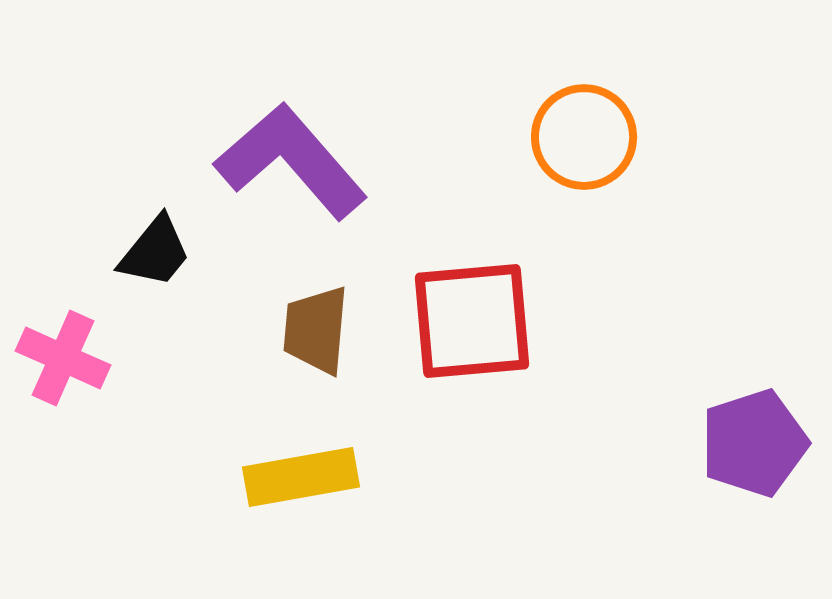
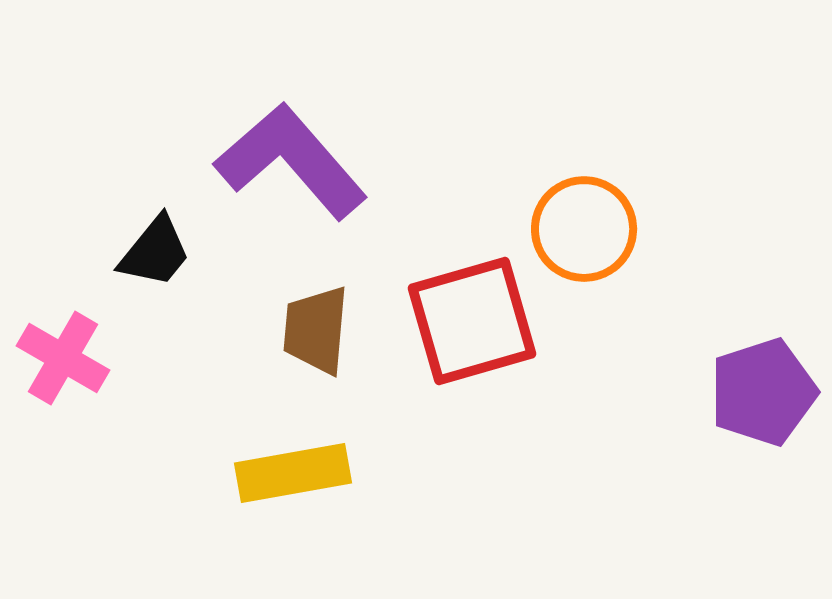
orange circle: moved 92 px down
red square: rotated 11 degrees counterclockwise
pink cross: rotated 6 degrees clockwise
purple pentagon: moved 9 px right, 51 px up
yellow rectangle: moved 8 px left, 4 px up
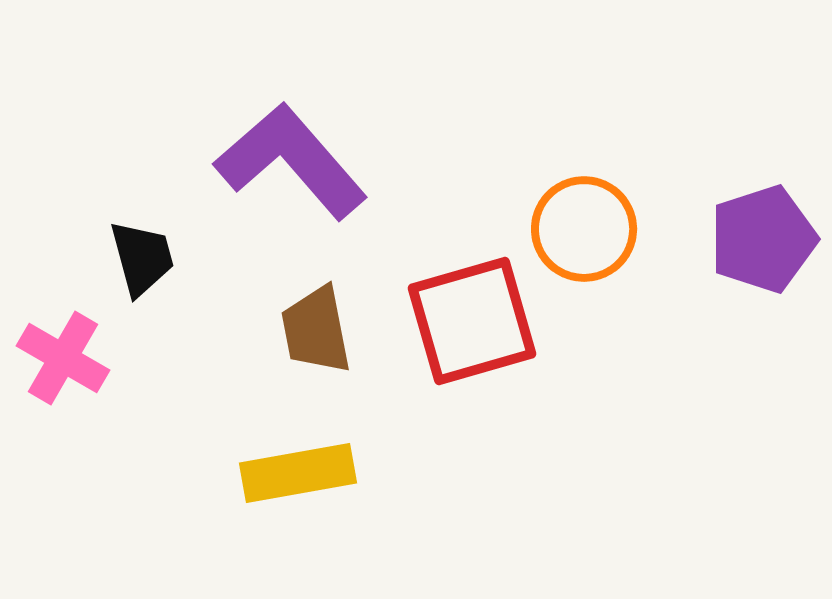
black trapezoid: moved 13 px left, 6 px down; rotated 54 degrees counterclockwise
brown trapezoid: rotated 16 degrees counterclockwise
purple pentagon: moved 153 px up
yellow rectangle: moved 5 px right
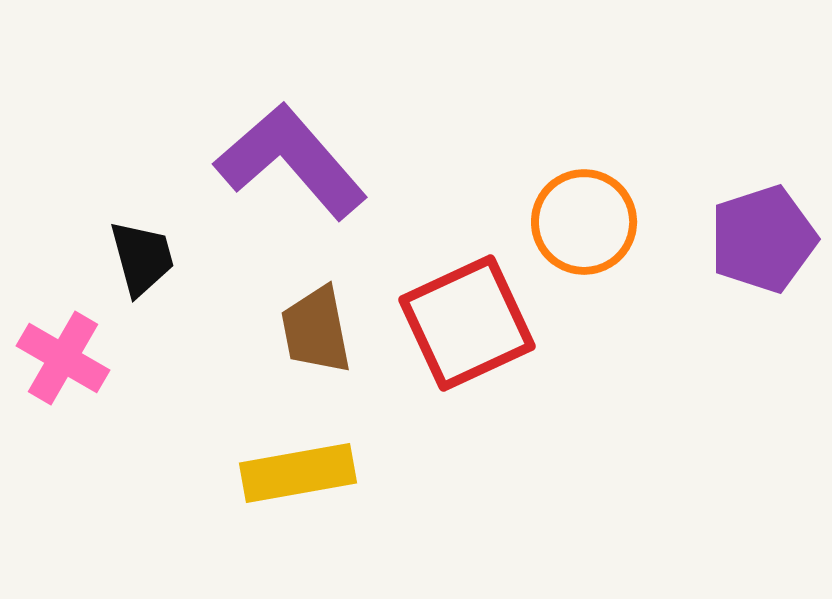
orange circle: moved 7 px up
red square: moved 5 px left, 2 px down; rotated 9 degrees counterclockwise
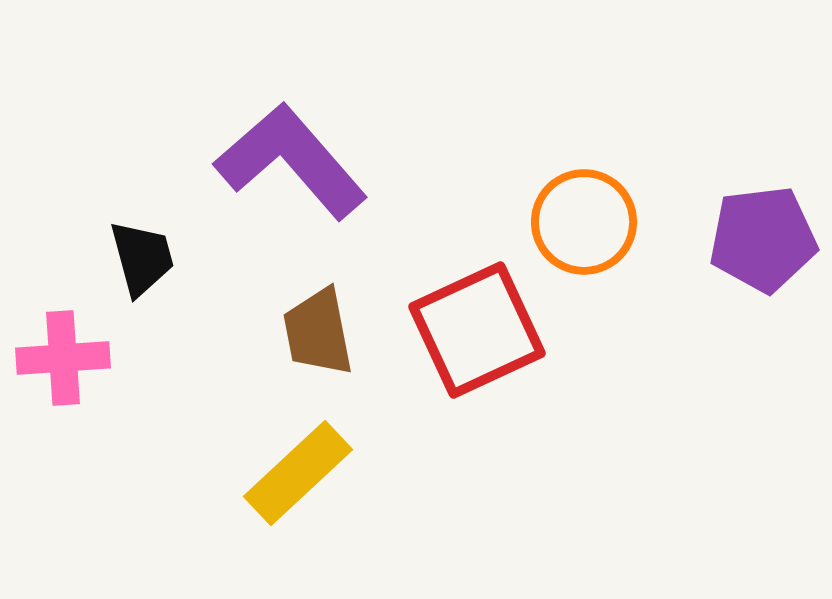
purple pentagon: rotated 11 degrees clockwise
red square: moved 10 px right, 7 px down
brown trapezoid: moved 2 px right, 2 px down
pink cross: rotated 34 degrees counterclockwise
yellow rectangle: rotated 33 degrees counterclockwise
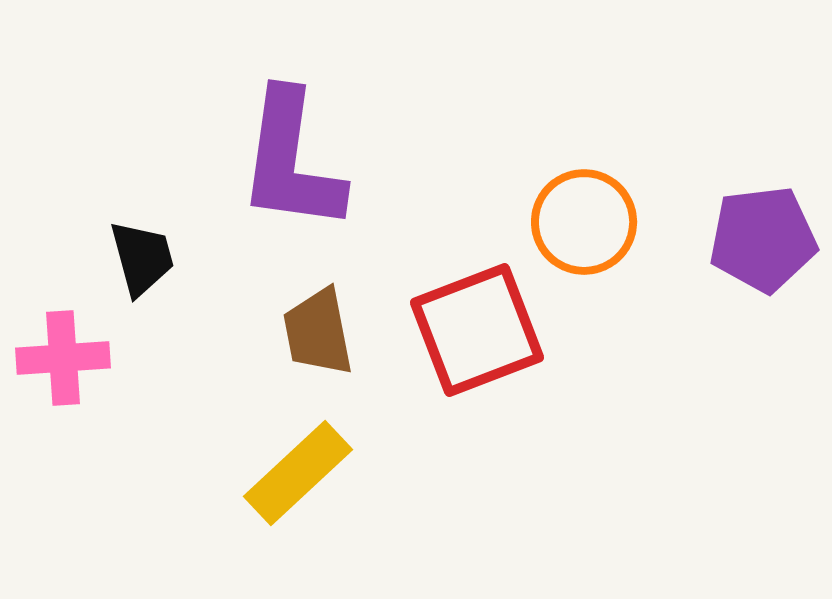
purple L-shape: rotated 131 degrees counterclockwise
red square: rotated 4 degrees clockwise
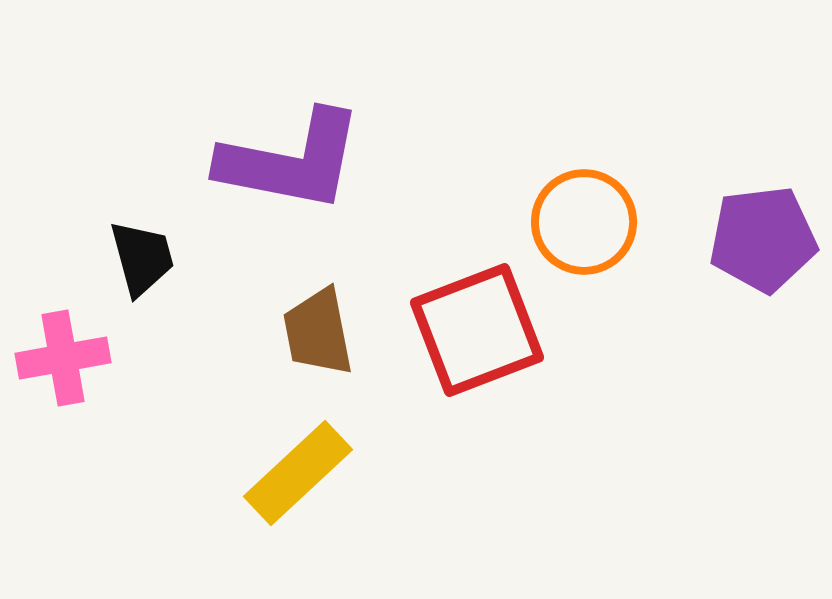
purple L-shape: rotated 87 degrees counterclockwise
pink cross: rotated 6 degrees counterclockwise
